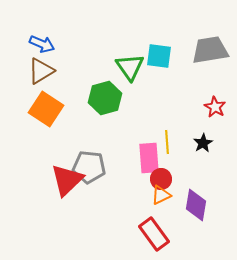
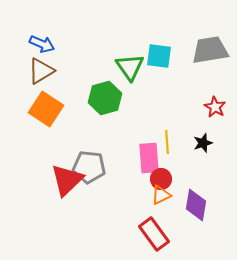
black star: rotated 12 degrees clockwise
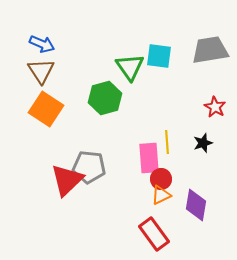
brown triangle: rotated 32 degrees counterclockwise
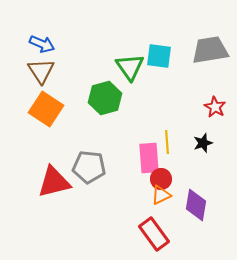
red triangle: moved 13 px left, 2 px down; rotated 30 degrees clockwise
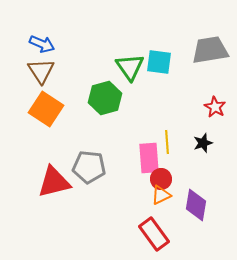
cyan square: moved 6 px down
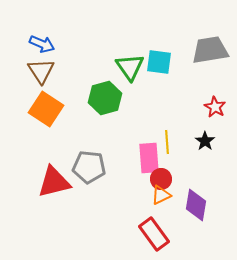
black star: moved 2 px right, 2 px up; rotated 18 degrees counterclockwise
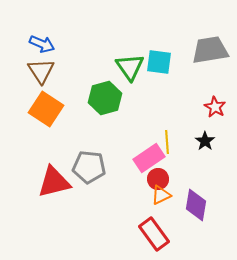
pink rectangle: rotated 60 degrees clockwise
red circle: moved 3 px left
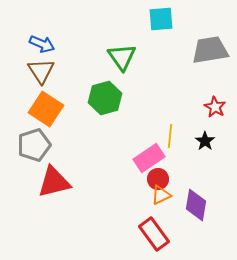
cyan square: moved 2 px right, 43 px up; rotated 12 degrees counterclockwise
green triangle: moved 8 px left, 10 px up
yellow line: moved 3 px right, 6 px up; rotated 10 degrees clockwise
gray pentagon: moved 55 px left, 22 px up; rotated 24 degrees counterclockwise
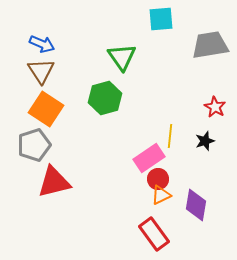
gray trapezoid: moved 5 px up
black star: rotated 18 degrees clockwise
